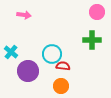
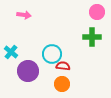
green cross: moved 3 px up
orange circle: moved 1 px right, 2 px up
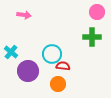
orange circle: moved 4 px left
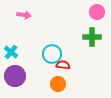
red semicircle: moved 1 px up
purple circle: moved 13 px left, 5 px down
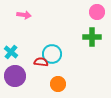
red semicircle: moved 22 px left, 3 px up
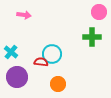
pink circle: moved 2 px right
purple circle: moved 2 px right, 1 px down
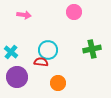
pink circle: moved 25 px left
green cross: moved 12 px down; rotated 12 degrees counterclockwise
cyan circle: moved 4 px left, 4 px up
orange circle: moved 1 px up
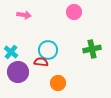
purple circle: moved 1 px right, 5 px up
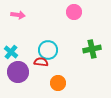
pink arrow: moved 6 px left
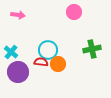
orange circle: moved 19 px up
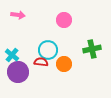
pink circle: moved 10 px left, 8 px down
cyan cross: moved 1 px right, 3 px down
orange circle: moved 6 px right
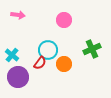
green cross: rotated 12 degrees counterclockwise
red semicircle: moved 1 px left, 1 px down; rotated 120 degrees clockwise
purple circle: moved 5 px down
